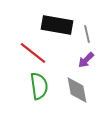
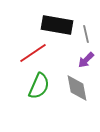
gray line: moved 1 px left
red line: rotated 72 degrees counterclockwise
green semicircle: rotated 32 degrees clockwise
gray diamond: moved 2 px up
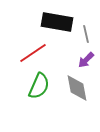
black rectangle: moved 3 px up
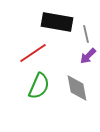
purple arrow: moved 2 px right, 4 px up
